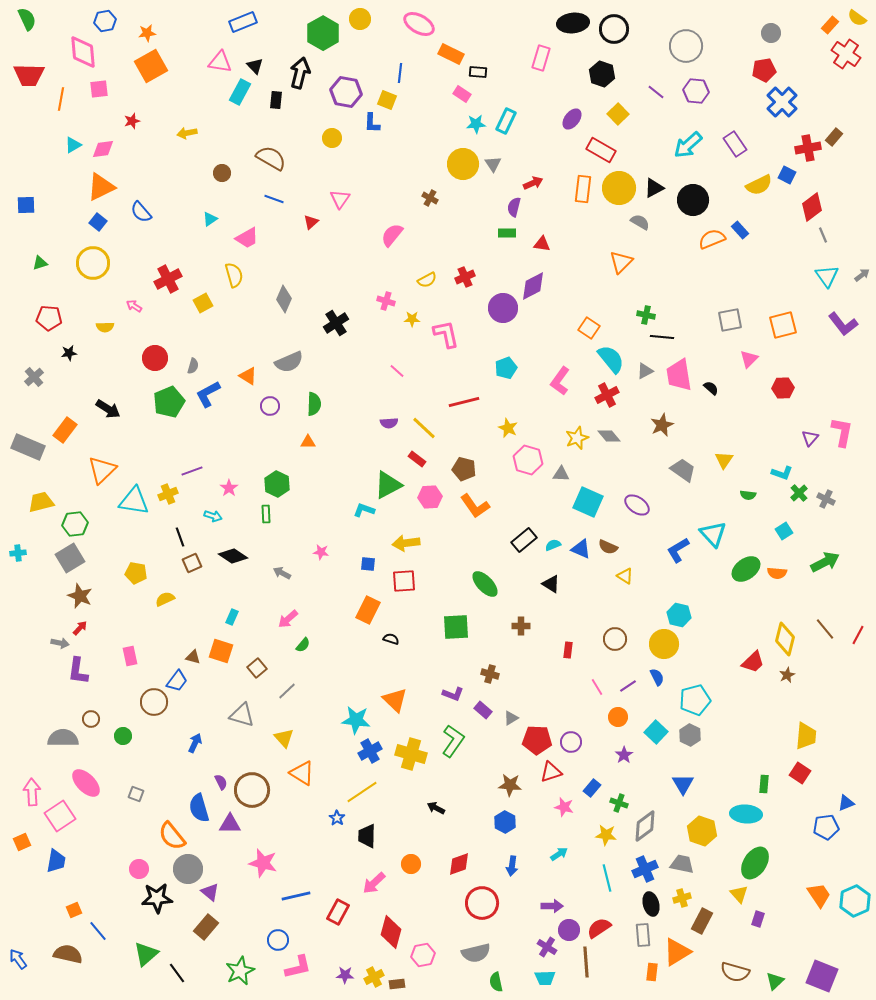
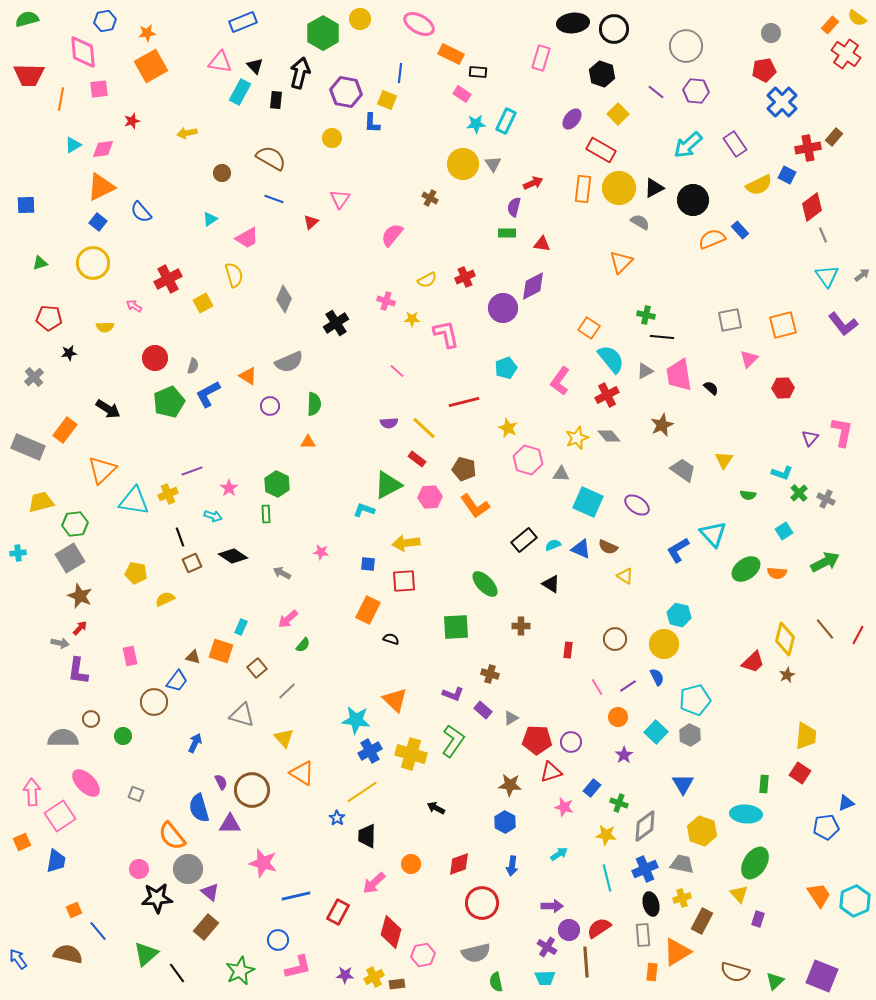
green semicircle at (27, 19): rotated 80 degrees counterclockwise
cyan rectangle at (232, 617): moved 9 px right, 10 px down
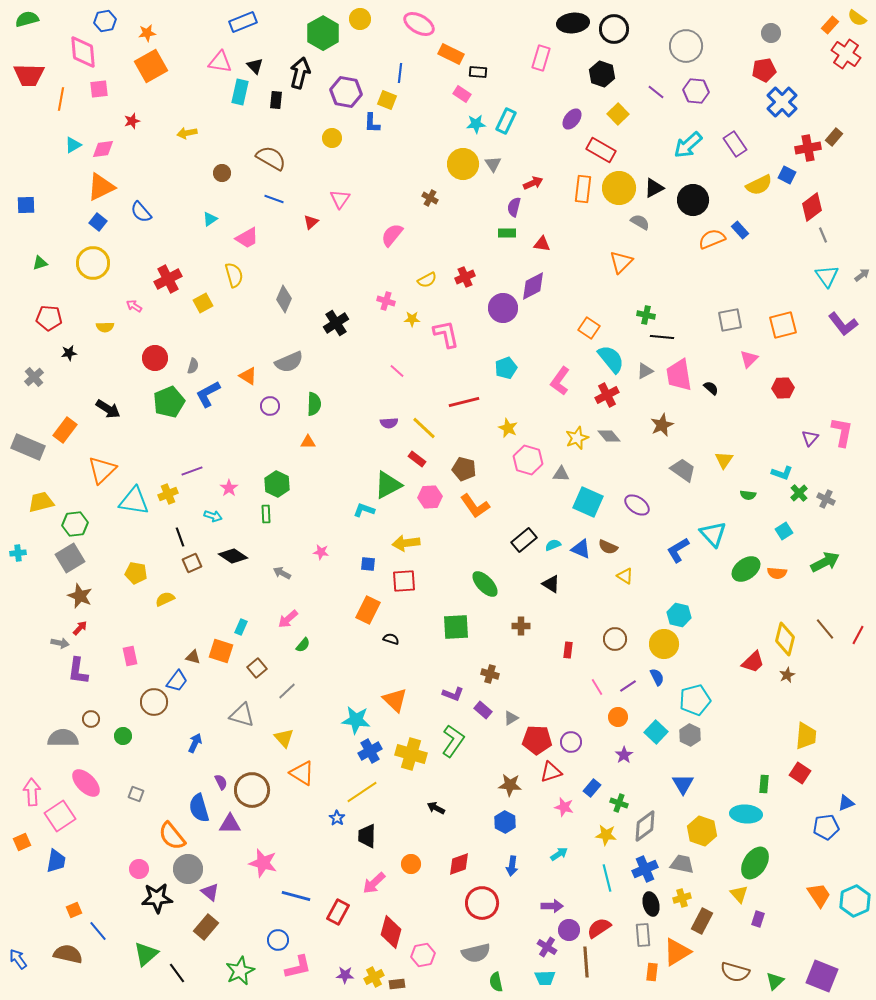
cyan rectangle at (240, 92): rotated 15 degrees counterclockwise
blue line at (296, 896): rotated 28 degrees clockwise
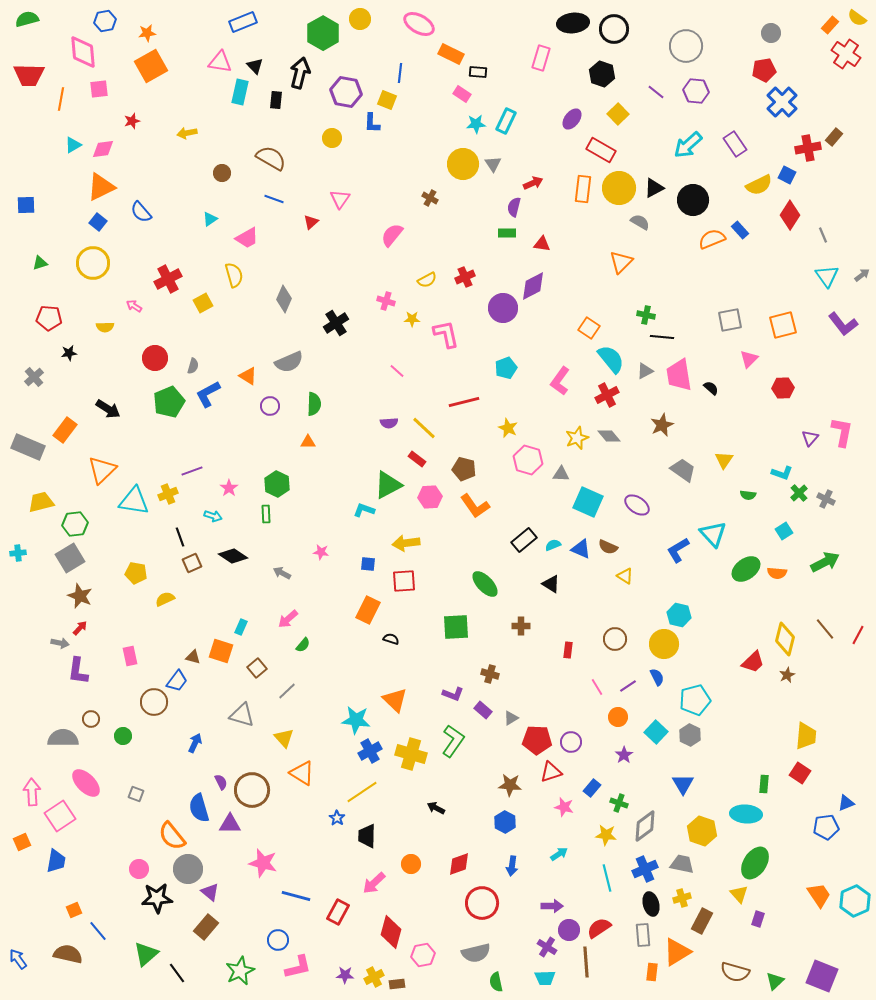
red diamond at (812, 207): moved 22 px left, 8 px down; rotated 20 degrees counterclockwise
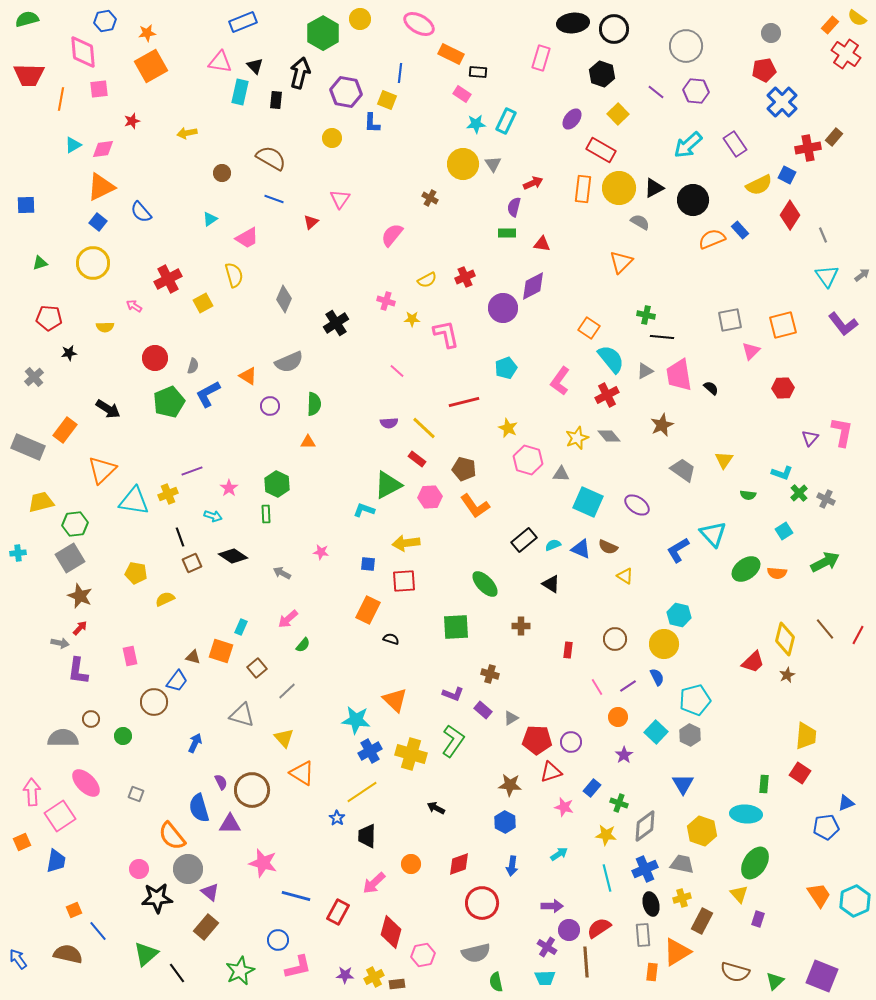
pink triangle at (749, 359): moved 2 px right, 8 px up
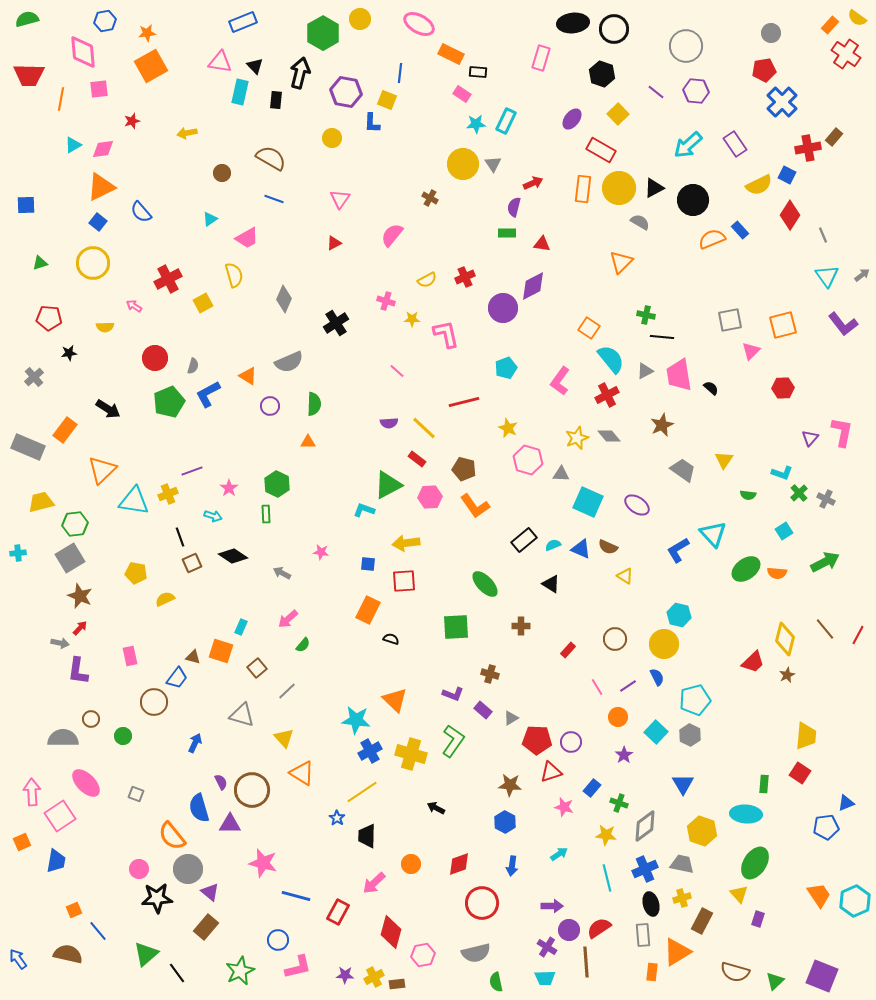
red triangle at (311, 222): moved 23 px right, 21 px down; rotated 14 degrees clockwise
red rectangle at (568, 650): rotated 35 degrees clockwise
blue trapezoid at (177, 681): moved 3 px up
